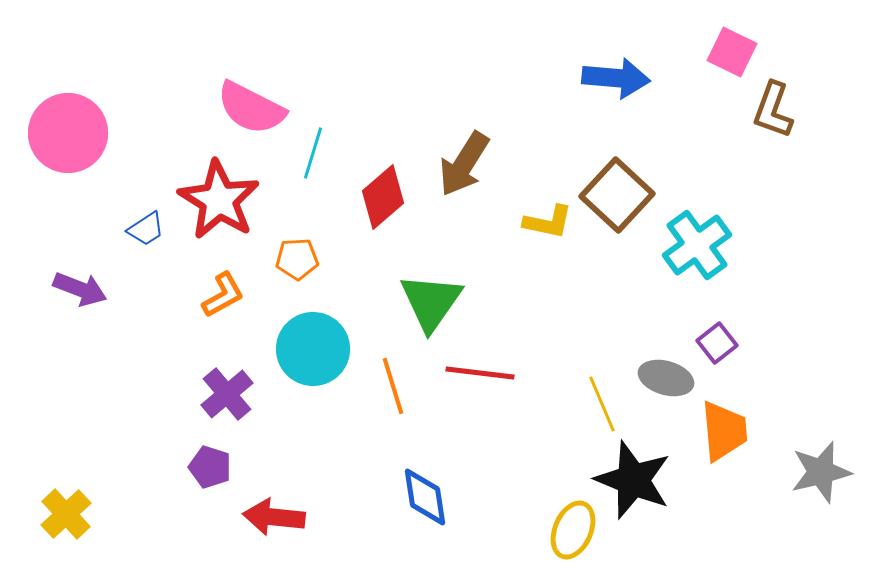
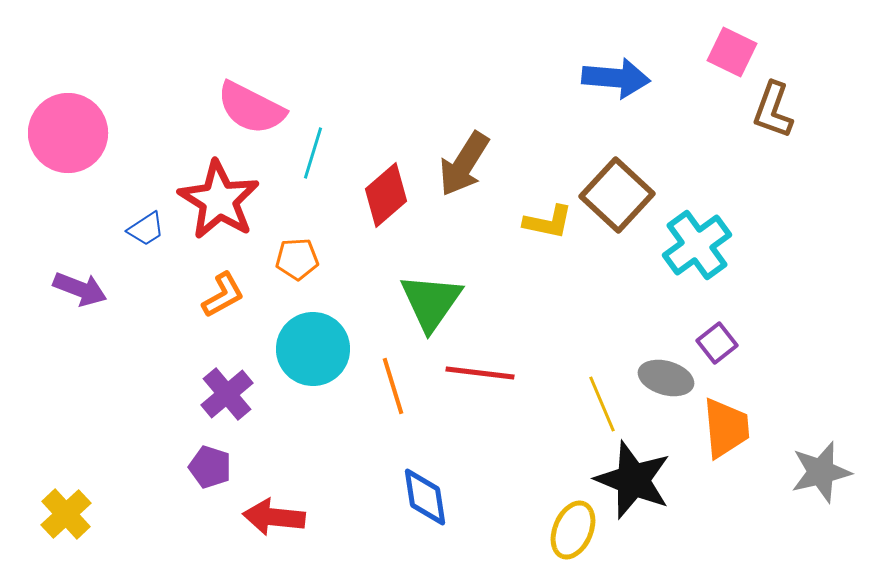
red diamond: moved 3 px right, 2 px up
orange trapezoid: moved 2 px right, 3 px up
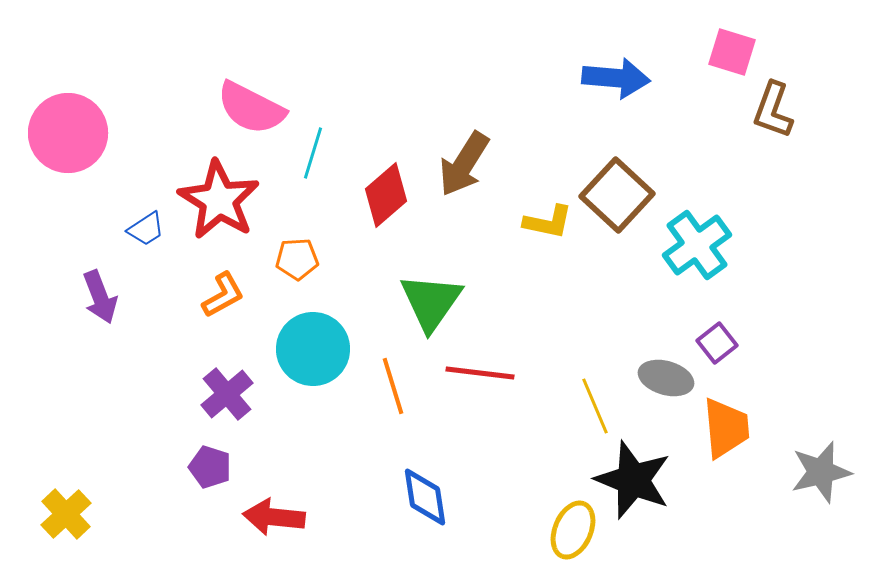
pink square: rotated 9 degrees counterclockwise
purple arrow: moved 20 px right, 8 px down; rotated 48 degrees clockwise
yellow line: moved 7 px left, 2 px down
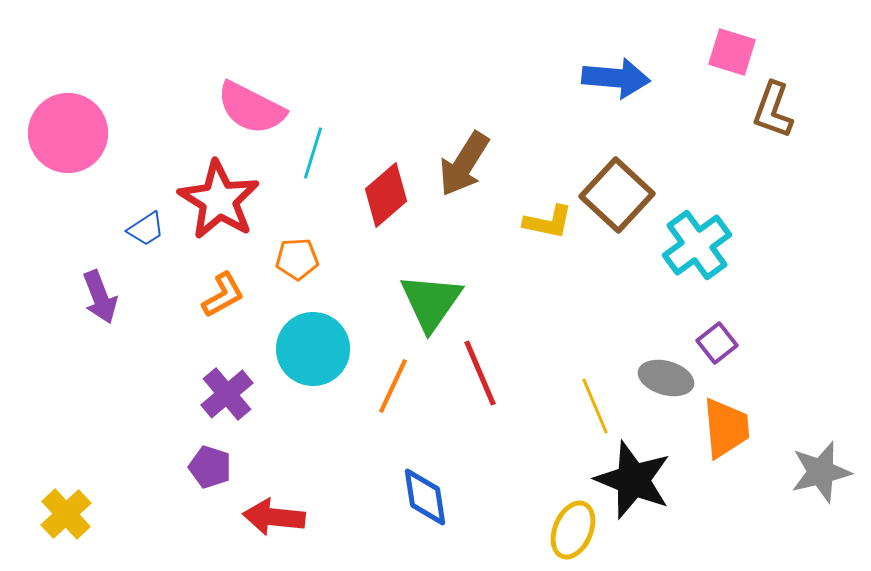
red line: rotated 60 degrees clockwise
orange line: rotated 42 degrees clockwise
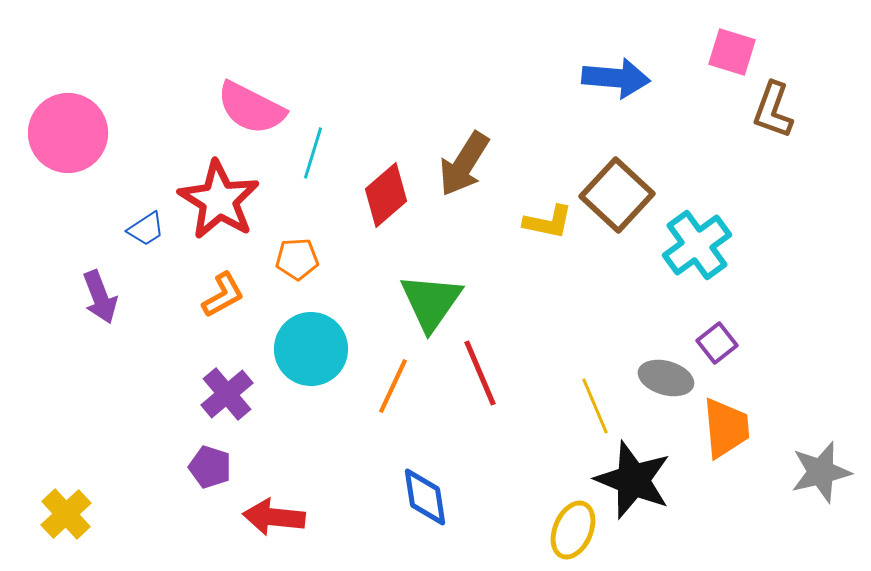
cyan circle: moved 2 px left
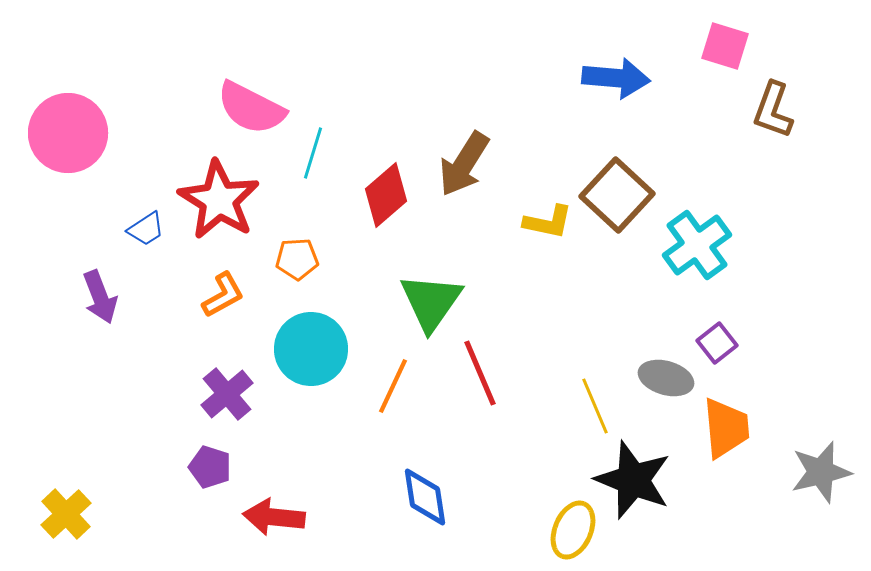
pink square: moved 7 px left, 6 px up
